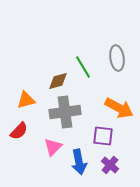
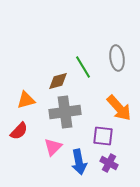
orange arrow: rotated 20 degrees clockwise
purple cross: moved 1 px left, 2 px up; rotated 12 degrees counterclockwise
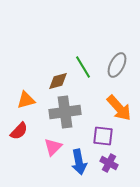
gray ellipse: moved 7 px down; rotated 35 degrees clockwise
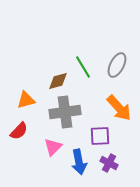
purple square: moved 3 px left; rotated 10 degrees counterclockwise
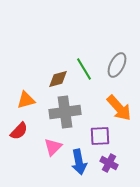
green line: moved 1 px right, 2 px down
brown diamond: moved 2 px up
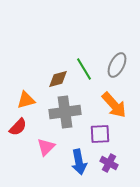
orange arrow: moved 5 px left, 3 px up
red semicircle: moved 1 px left, 4 px up
purple square: moved 2 px up
pink triangle: moved 7 px left
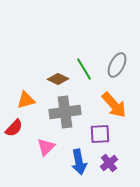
brown diamond: rotated 40 degrees clockwise
red semicircle: moved 4 px left, 1 px down
purple cross: rotated 24 degrees clockwise
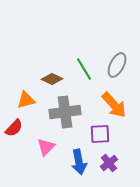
brown diamond: moved 6 px left
